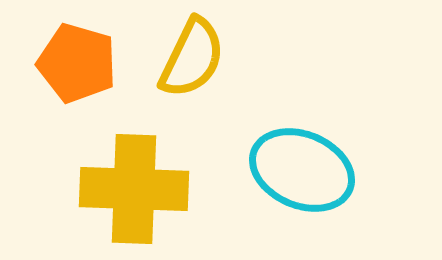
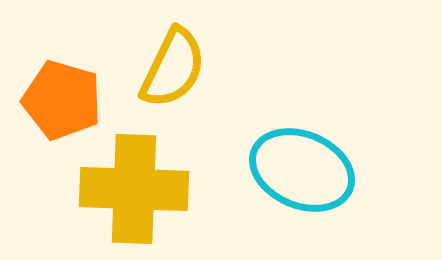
yellow semicircle: moved 19 px left, 10 px down
orange pentagon: moved 15 px left, 37 px down
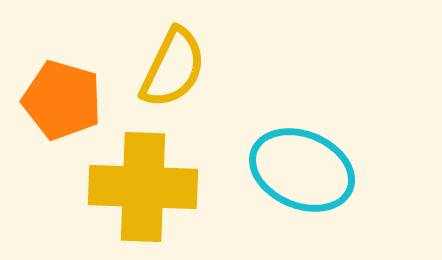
yellow cross: moved 9 px right, 2 px up
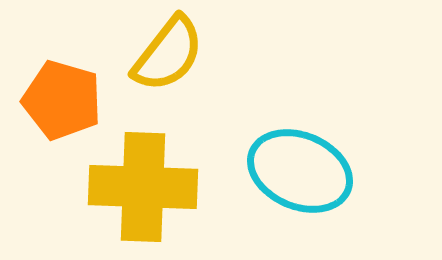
yellow semicircle: moved 5 px left, 14 px up; rotated 12 degrees clockwise
cyan ellipse: moved 2 px left, 1 px down
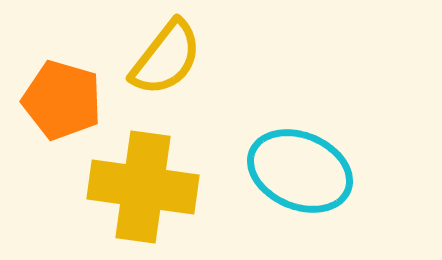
yellow semicircle: moved 2 px left, 4 px down
yellow cross: rotated 6 degrees clockwise
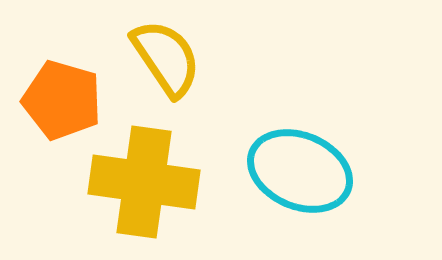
yellow semicircle: rotated 72 degrees counterclockwise
yellow cross: moved 1 px right, 5 px up
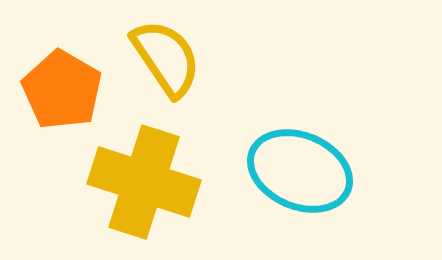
orange pentagon: moved 10 px up; rotated 14 degrees clockwise
yellow cross: rotated 10 degrees clockwise
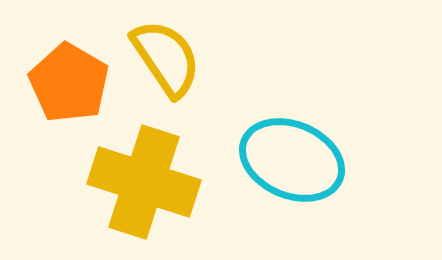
orange pentagon: moved 7 px right, 7 px up
cyan ellipse: moved 8 px left, 11 px up
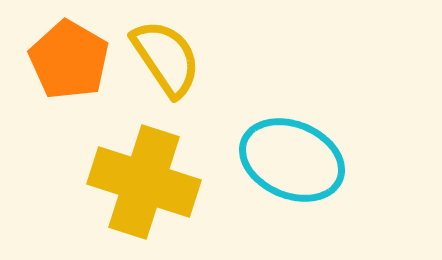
orange pentagon: moved 23 px up
